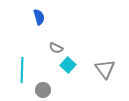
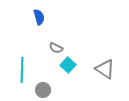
gray triangle: rotated 20 degrees counterclockwise
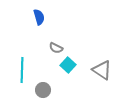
gray triangle: moved 3 px left, 1 px down
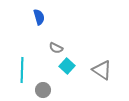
cyan square: moved 1 px left, 1 px down
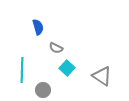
blue semicircle: moved 1 px left, 10 px down
cyan square: moved 2 px down
gray triangle: moved 6 px down
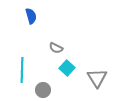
blue semicircle: moved 7 px left, 11 px up
gray triangle: moved 5 px left, 2 px down; rotated 25 degrees clockwise
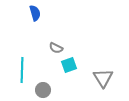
blue semicircle: moved 4 px right, 3 px up
cyan square: moved 2 px right, 3 px up; rotated 28 degrees clockwise
gray triangle: moved 6 px right
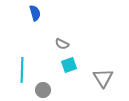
gray semicircle: moved 6 px right, 4 px up
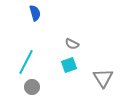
gray semicircle: moved 10 px right
cyan line: moved 4 px right, 8 px up; rotated 25 degrees clockwise
gray circle: moved 11 px left, 3 px up
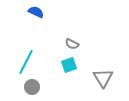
blue semicircle: moved 1 px right, 1 px up; rotated 49 degrees counterclockwise
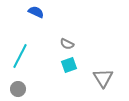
gray semicircle: moved 5 px left
cyan line: moved 6 px left, 6 px up
gray circle: moved 14 px left, 2 px down
